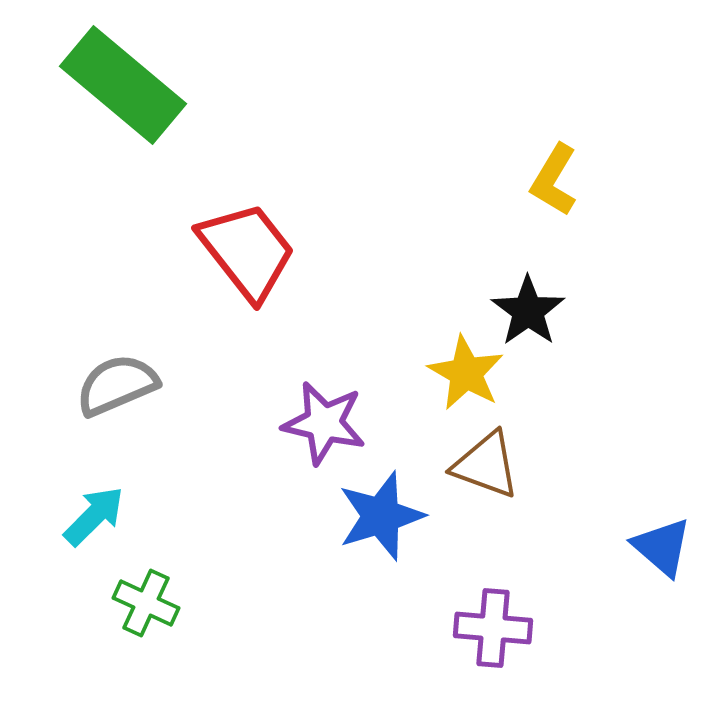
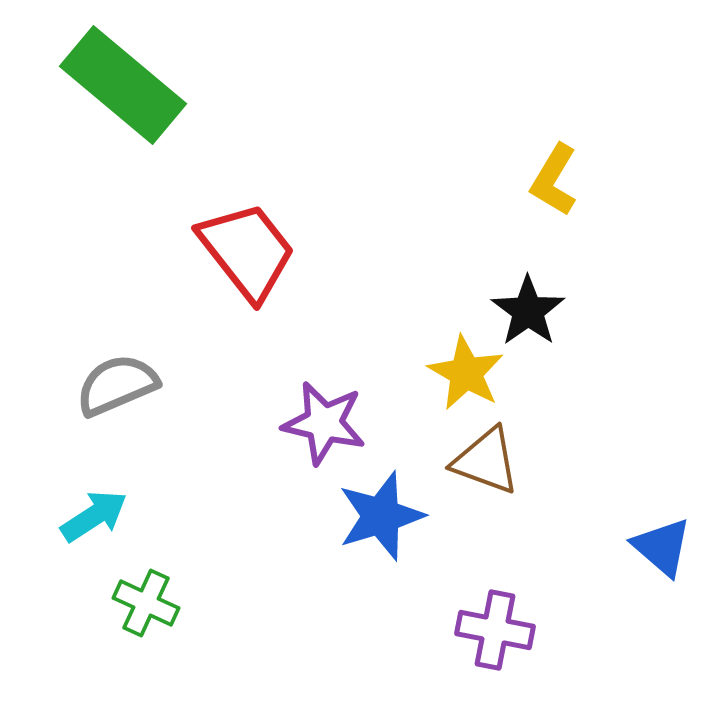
brown triangle: moved 4 px up
cyan arrow: rotated 12 degrees clockwise
purple cross: moved 2 px right, 2 px down; rotated 6 degrees clockwise
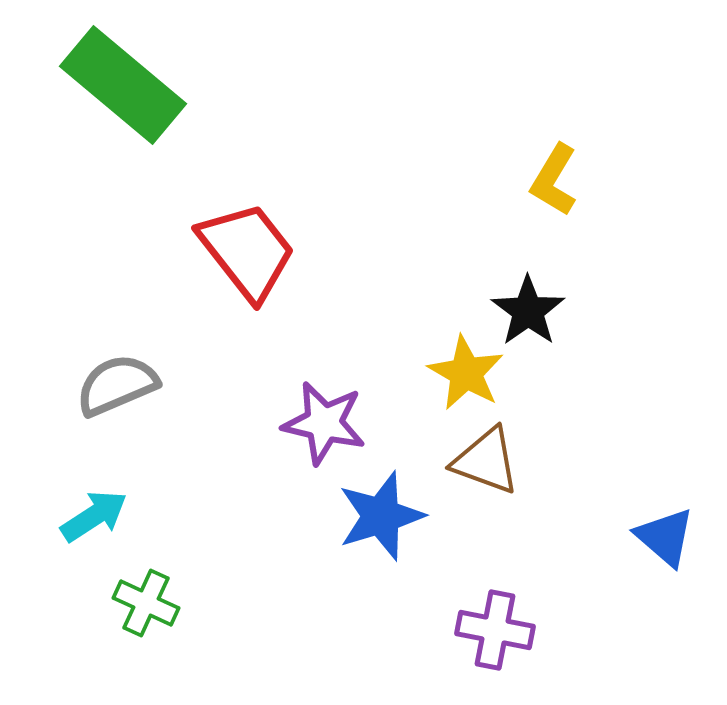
blue triangle: moved 3 px right, 10 px up
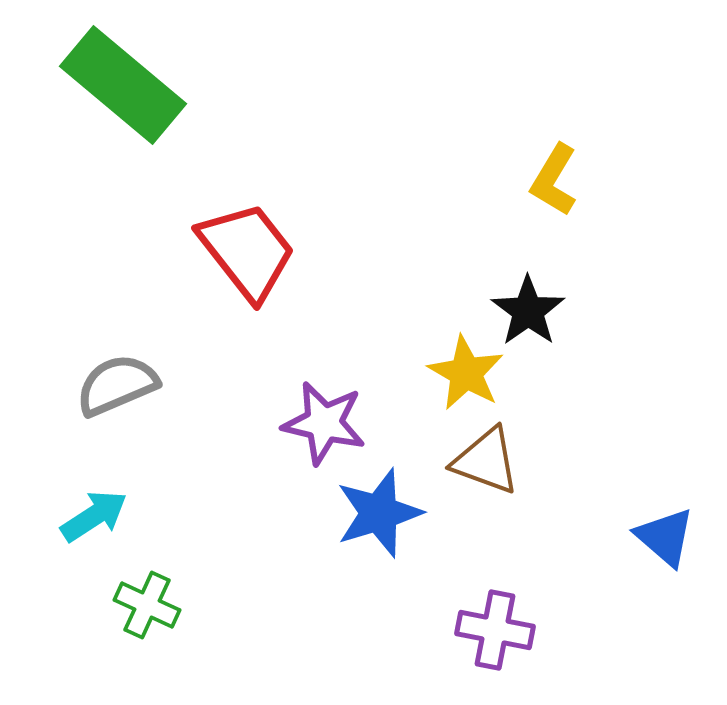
blue star: moved 2 px left, 3 px up
green cross: moved 1 px right, 2 px down
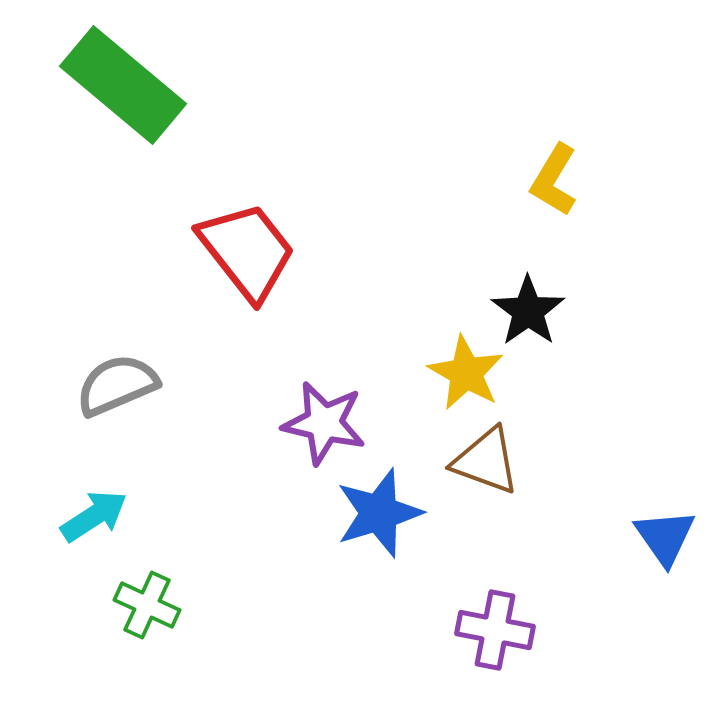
blue triangle: rotated 14 degrees clockwise
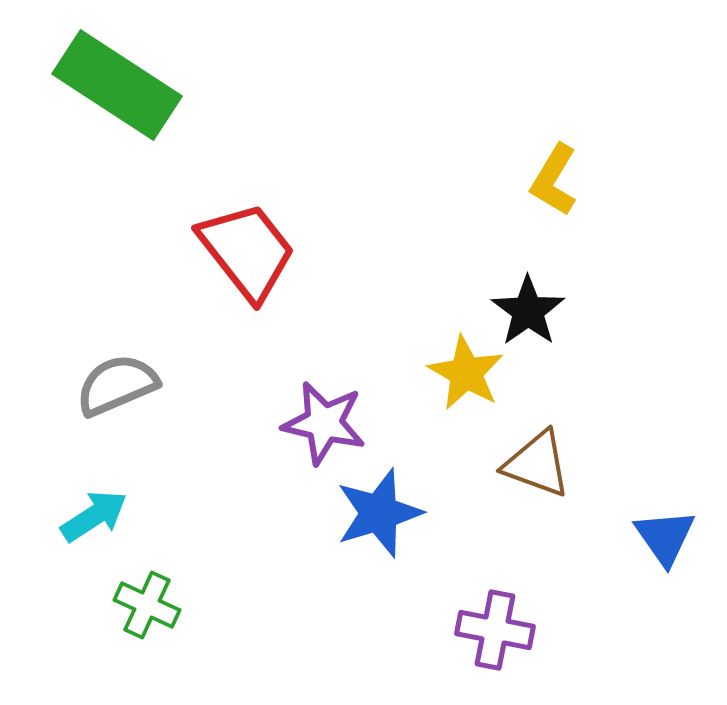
green rectangle: moved 6 px left; rotated 7 degrees counterclockwise
brown triangle: moved 51 px right, 3 px down
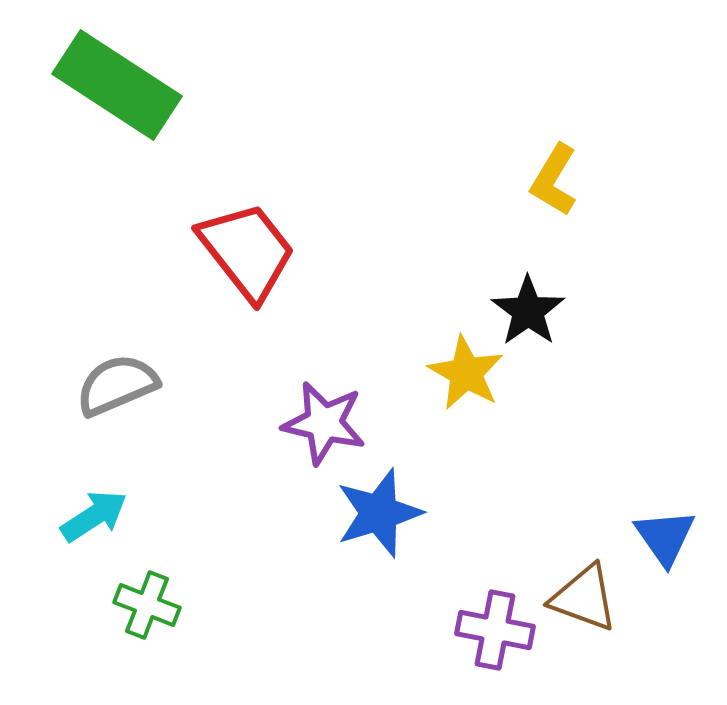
brown triangle: moved 47 px right, 134 px down
green cross: rotated 4 degrees counterclockwise
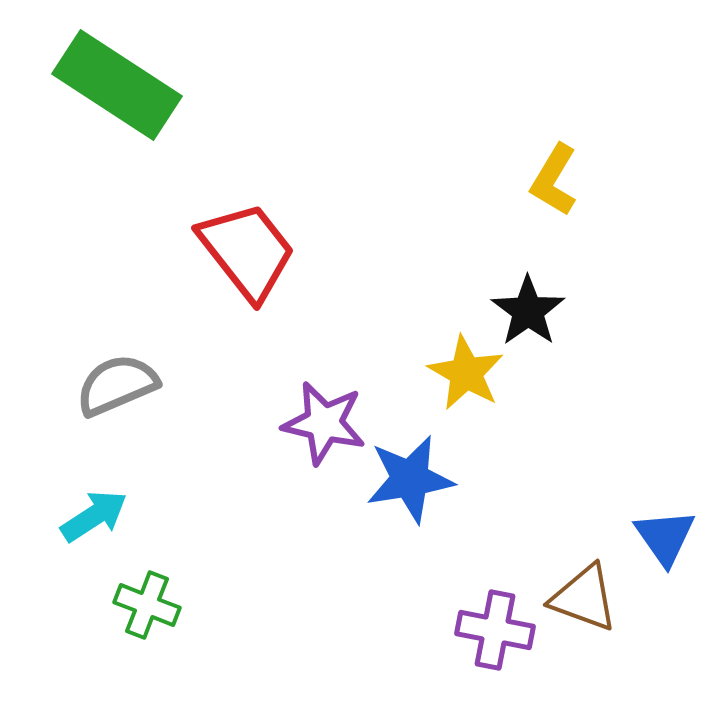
blue star: moved 31 px right, 34 px up; rotated 8 degrees clockwise
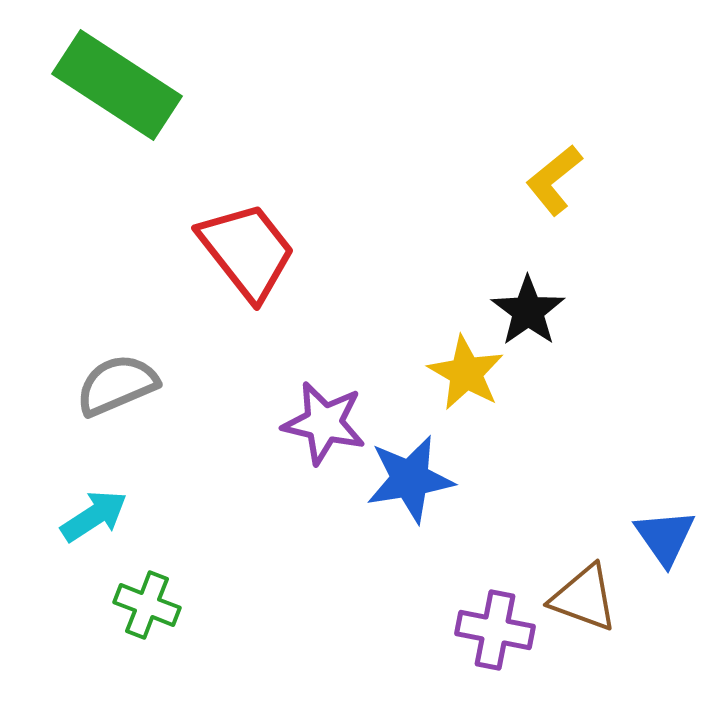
yellow L-shape: rotated 20 degrees clockwise
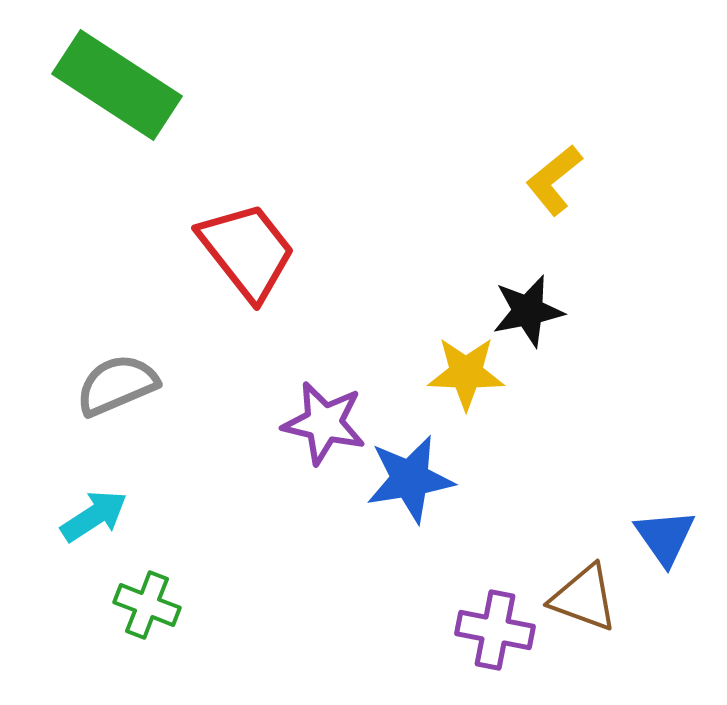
black star: rotated 24 degrees clockwise
yellow star: rotated 28 degrees counterclockwise
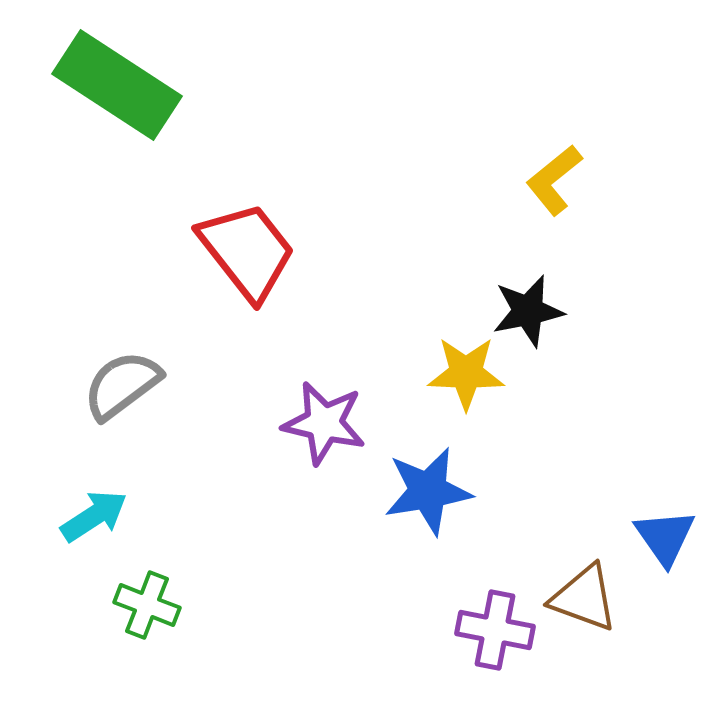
gray semicircle: moved 5 px right; rotated 14 degrees counterclockwise
blue star: moved 18 px right, 12 px down
